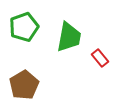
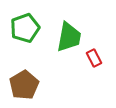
green pentagon: moved 1 px right, 1 px down
red rectangle: moved 6 px left; rotated 12 degrees clockwise
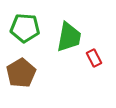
green pentagon: rotated 24 degrees clockwise
brown pentagon: moved 3 px left, 12 px up
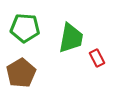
green trapezoid: moved 2 px right, 1 px down
red rectangle: moved 3 px right
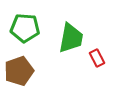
brown pentagon: moved 2 px left, 2 px up; rotated 12 degrees clockwise
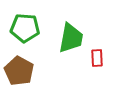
red rectangle: rotated 24 degrees clockwise
brown pentagon: rotated 24 degrees counterclockwise
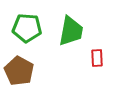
green pentagon: moved 2 px right
green trapezoid: moved 7 px up
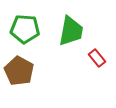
green pentagon: moved 2 px left, 1 px down
red rectangle: rotated 36 degrees counterclockwise
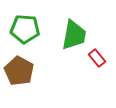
green trapezoid: moved 3 px right, 4 px down
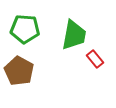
red rectangle: moved 2 px left, 1 px down
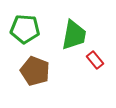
red rectangle: moved 1 px down
brown pentagon: moved 16 px right; rotated 8 degrees counterclockwise
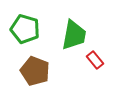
green pentagon: rotated 12 degrees clockwise
